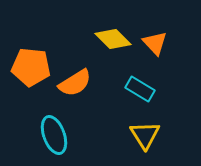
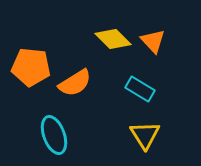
orange triangle: moved 2 px left, 2 px up
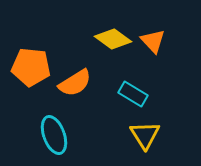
yellow diamond: rotated 9 degrees counterclockwise
cyan rectangle: moved 7 px left, 5 px down
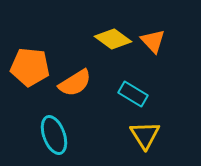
orange pentagon: moved 1 px left
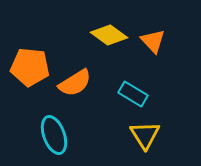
yellow diamond: moved 4 px left, 4 px up
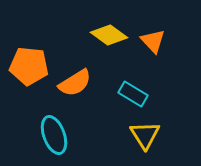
orange pentagon: moved 1 px left, 1 px up
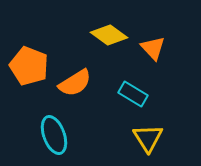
orange triangle: moved 7 px down
orange pentagon: rotated 15 degrees clockwise
yellow triangle: moved 3 px right, 3 px down
